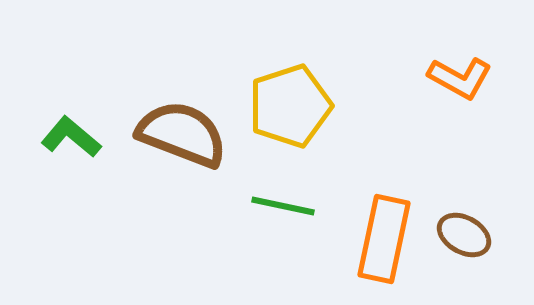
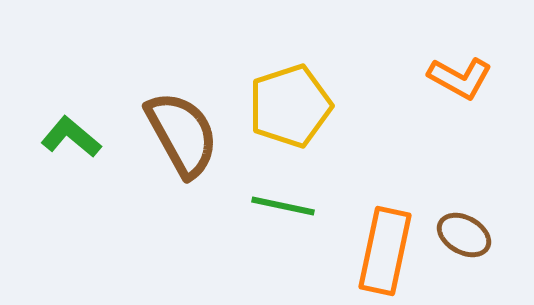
brown semicircle: rotated 40 degrees clockwise
orange rectangle: moved 1 px right, 12 px down
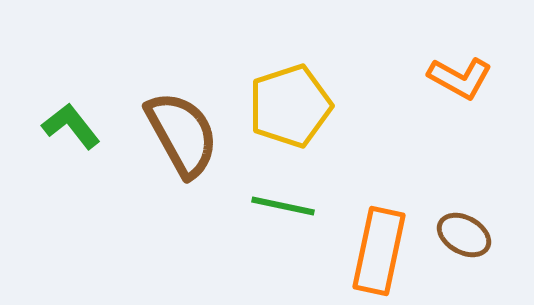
green L-shape: moved 11 px up; rotated 12 degrees clockwise
orange rectangle: moved 6 px left
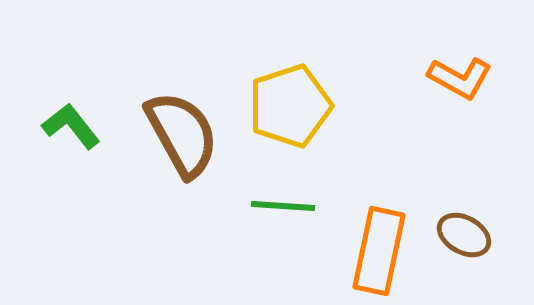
green line: rotated 8 degrees counterclockwise
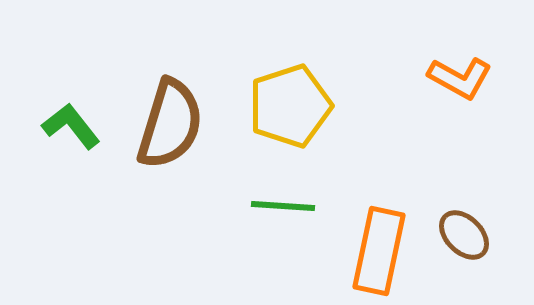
brown semicircle: moved 12 px left, 10 px up; rotated 46 degrees clockwise
brown ellipse: rotated 16 degrees clockwise
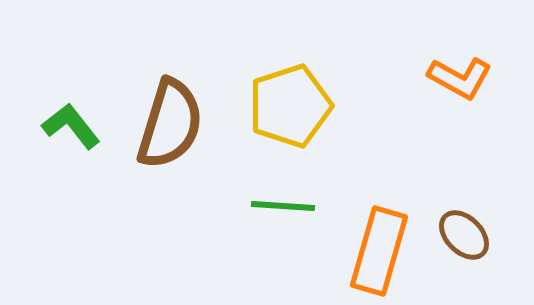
orange rectangle: rotated 4 degrees clockwise
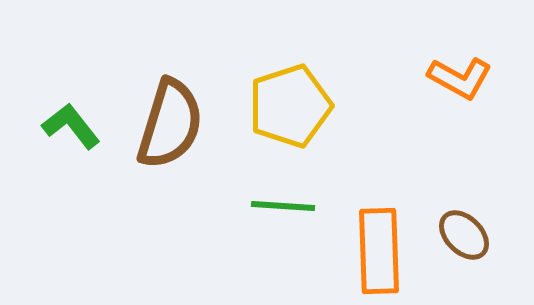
orange rectangle: rotated 18 degrees counterclockwise
